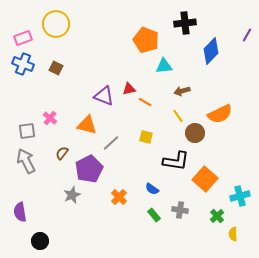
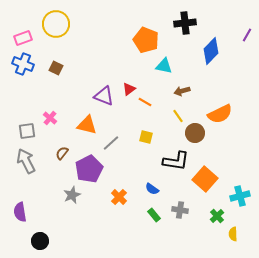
cyan triangle: rotated 18 degrees clockwise
red triangle: rotated 24 degrees counterclockwise
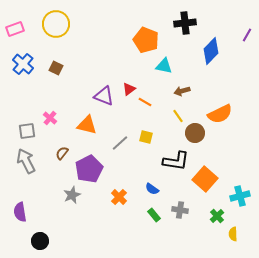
pink rectangle: moved 8 px left, 9 px up
blue cross: rotated 20 degrees clockwise
gray line: moved 9 px right
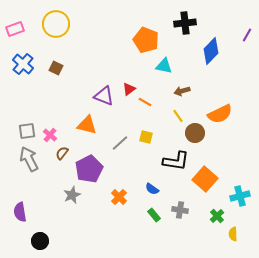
pink cross: moved 17 px down
gray arrow: moved 3 px right, 2 px up
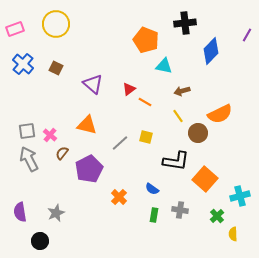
purple triangle: moved 11 px left, 12 px up; rotated 20 degrees clockwise
brown circle: moved 3 px right
gray star: moved 16 px left, 18 px down
green rectangle: rotated 48 degrees clockwise
